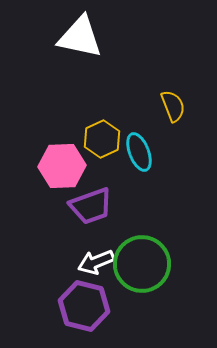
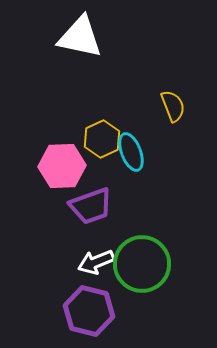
cyan ellipse: moved 8 px left
purple hexagon: moved 5 px right, 5 px down
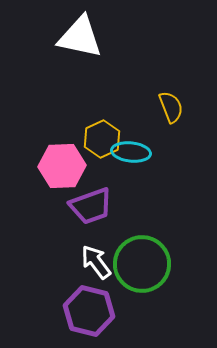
yellow semicircle: moved 2 px left, 1 px down
cyan ellipse: rotated 63 degrees counterclockwise
white arrow: rotated 75 degrees clockwise
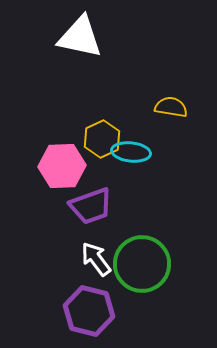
yellow semicircle: rotated 60 degrees counterclockwise
white arrow: moved 3 px up
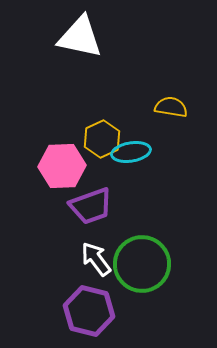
cyan ellipse: rotated 15 degrees counterclockwise
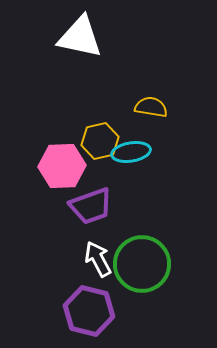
yellow semicircle: moved 20 px left
yellow hexagon: moved 2 px left, 2 px down; rotated 12 degrees clockwise
white arrow: moved 2 px right; rotated 9 degrees clockwise
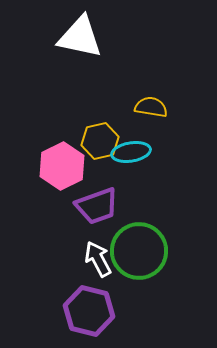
pink hexagon: rotated 24 degrees counterclockwise
purple trapezoid: moved 6 px right
green circle: moved 3 px left, 13 px up
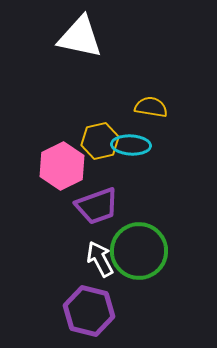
cyan ellipse: moved 7 px up; rotated 12 degrees clockwise
white arrow: moved 2 px right
